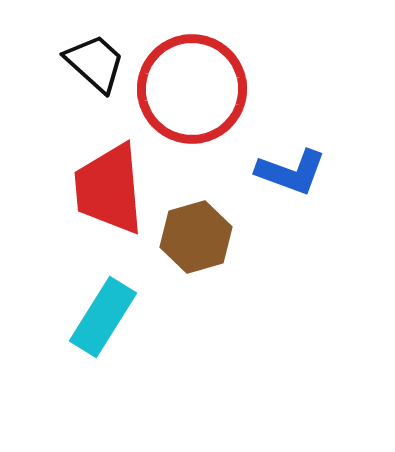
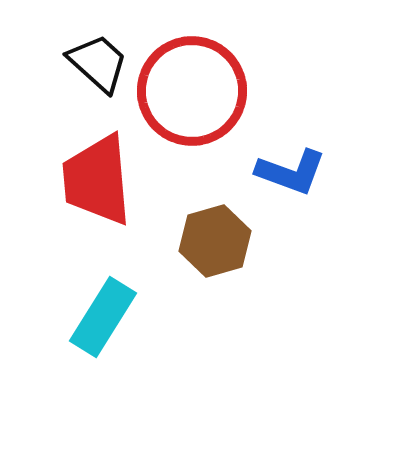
black trapezoid: moved 3 px right
red circle: moved 2 px down
red trapezoid: moved 12 px left, 9 px up
brown hexagon: moved 19 px right, 4 px down
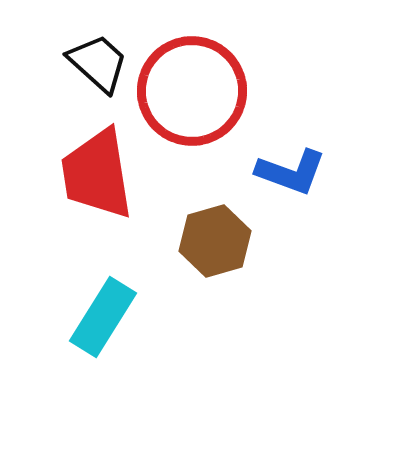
red trapezoid: moved 6 px up; rotated 4 degrees counterclockwise
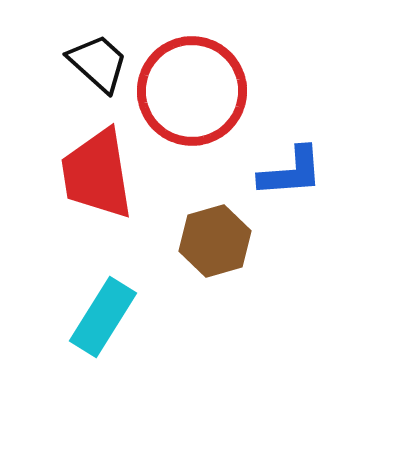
blue L-shape: rotated 24 degrees counterclockwise
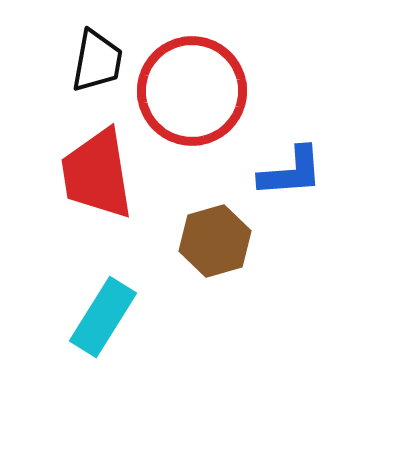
black trapezoid: moved 1 px left, 2 px up; rotated 58 degrees clockwise
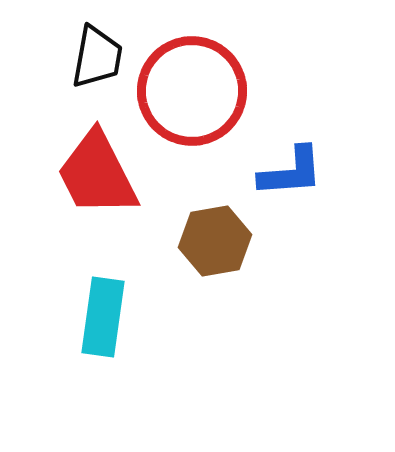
black trapezoid: moved 4 px up
red trapezoid: rotated 18 degrees counterclockwise
brown hexagon: rotated 6 degrees clockwise
cyan rectangle: rotated 24 degrees counterclockwise
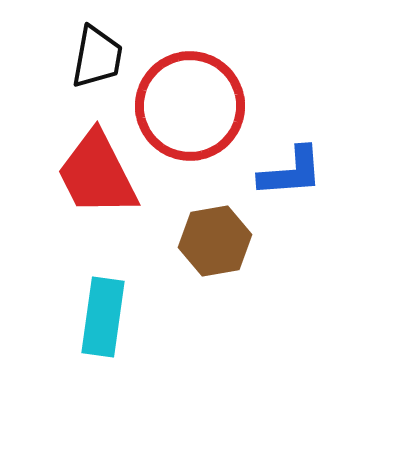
red circle: moved 2 px left, 15 px down
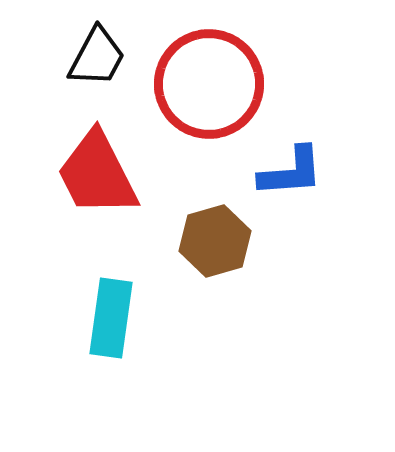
black trapezoid: rotated 18 degrees clockwise
red circle: moved 19 px right, 22 px up
brown hexagon: rotated 6 degrees counterclockwise
cyan rectangle: moved 8 px right, 1 px down
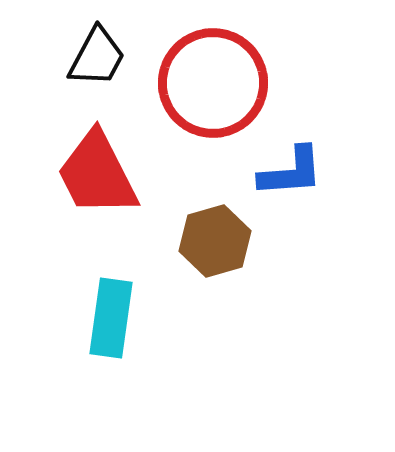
red circle: moved 4 px right, 1 px up
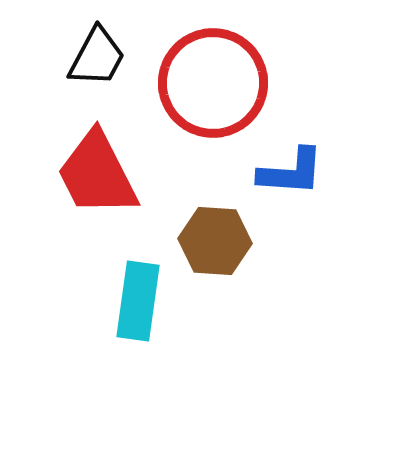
blue L-shape: rotated 8 degrees clockwise
brown hexagon: rotated 20 degrees clockwise
cyan rectangle: moved 27 px right, 17 px up
